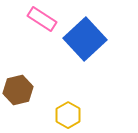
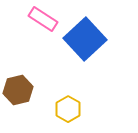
pink rectangle: moved 1 px right
yellow hexagon: moved 6 px up
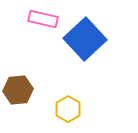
pink rectangle: rotated 20 degrees counterclockwise
brown hexagon: rotated 8 degrees clockwise
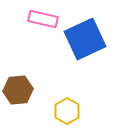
blue square: rotated 18 degrees clockwise
yellow hexagon: moved 1 px left, 2 px down
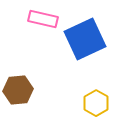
yellow hexagon: moved 29 px right, 8 px up
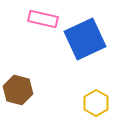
brown hexagon: rotated 20 degrees clockwise
